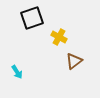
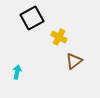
black square: rotated 10 degrees counterclockwise
cyan arrow: rotated 136 degrees counterclockwise
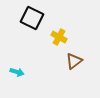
black square: rotated 35 degrees counterclockwise
cyan arrow: rotated 96 degrees clockwise
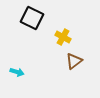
yellow cross: moved 4 px right
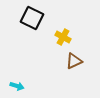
brown triangle: rotated 12 degrees clockwise
cyan arrow: moved 14 px down
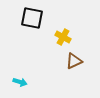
black square: rotated 15 degrees counterclockwise
cyan arrow: moved 3 px right, 4 px up
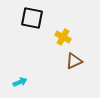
cyan arrow: rotated 40 degrees counterclockwise
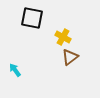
brown triangle: moved 4 px left, 4 px up; rotated 12 degrees counterclockwise
cyan arrow: moved 5 px left, 12 px up; rotated 104 degrees counterclockwise
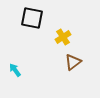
yellow cross: rotated 28 degrees clockwise
brown triangle: moved 3 px right, 5 px down
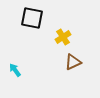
brown triangle: rotated 12 degrees clockwise
